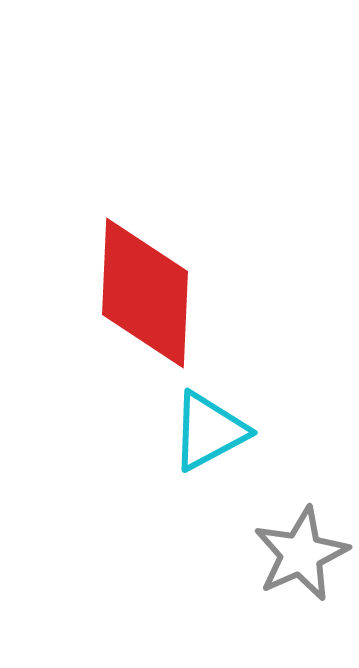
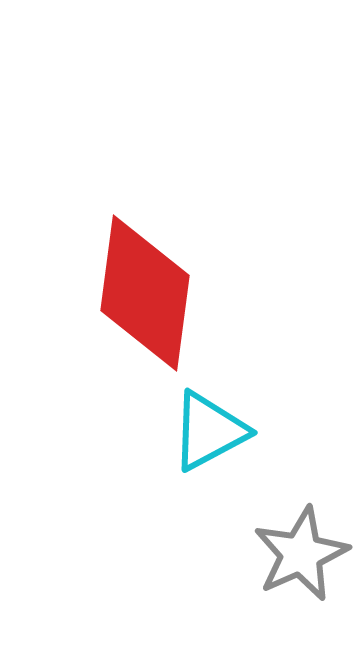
red diamond: rotated 5 degrees clockwise
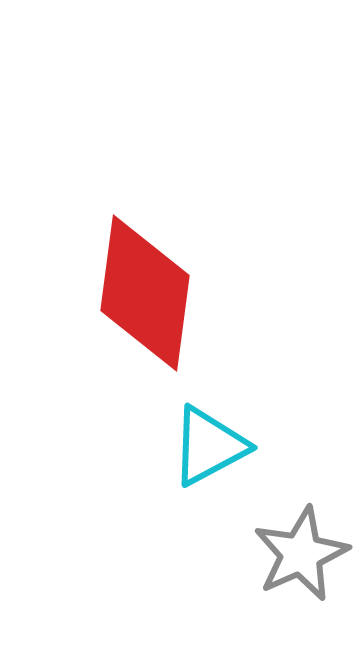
cyan triangle: moved 15 px down
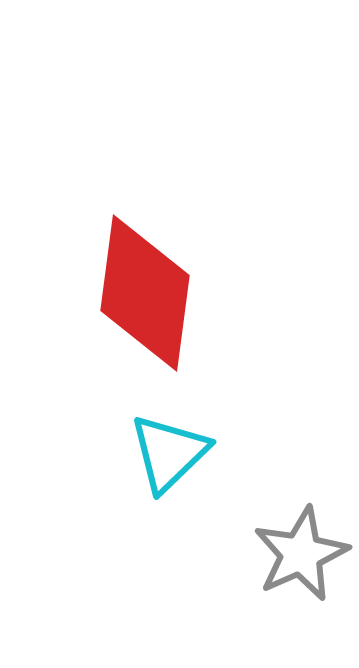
cyan triangle: moved 40 px left, 7 px down; rotated 16 degrees counterclockwise
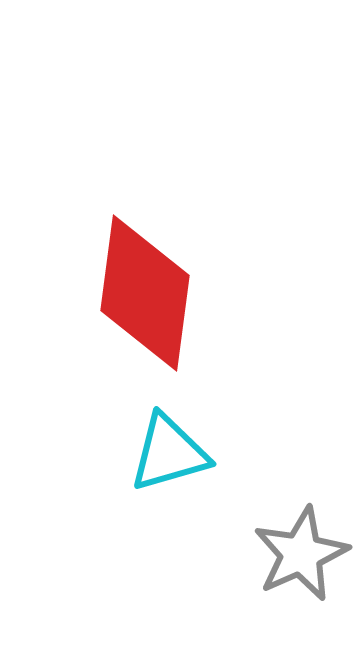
cyan triangle: rotated 28 degrees clockwise
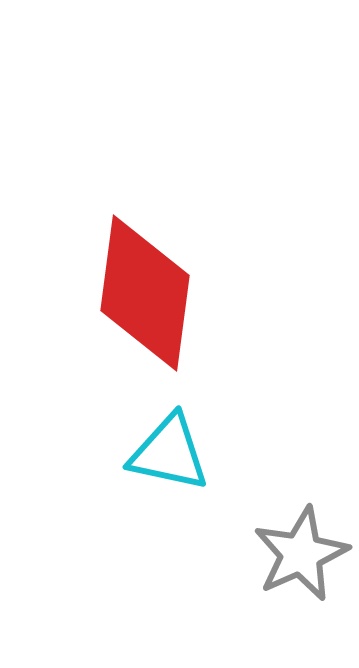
cyan triangle: rotated 28 degrees clockwise
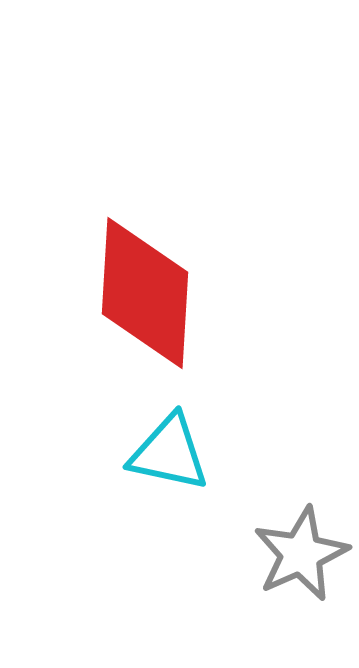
red diamond: rotated 4 degrees counterclockwise
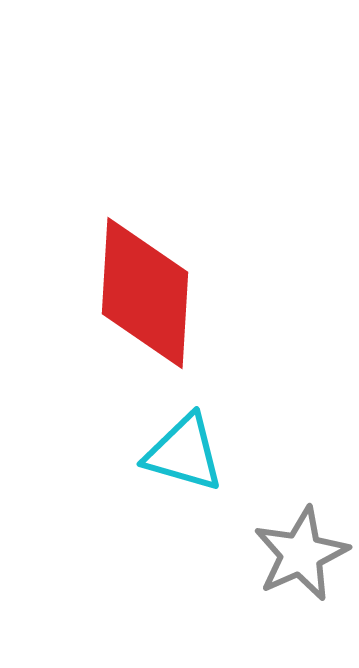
cyan triangle: moved 15 px right; rotated 4 degrees clockwise
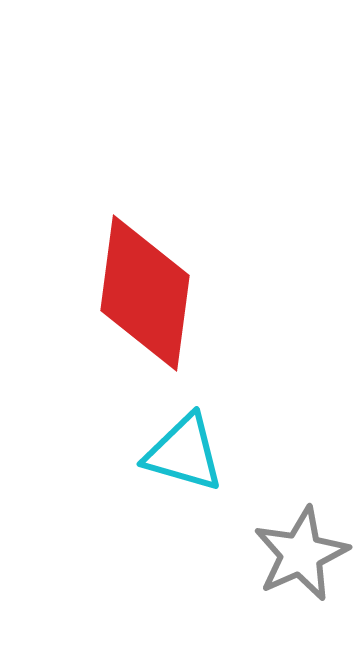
red diamond: rotated 4 degrees clockwise
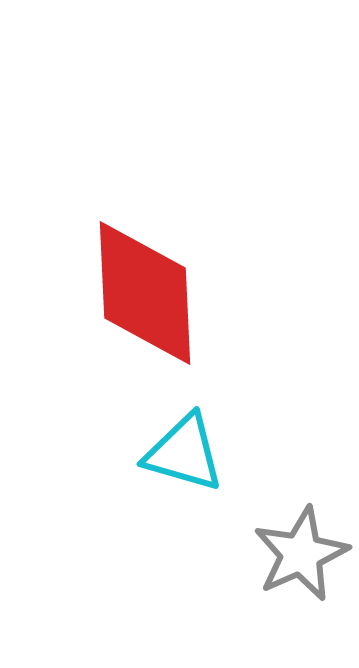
red diamond: rotated 10 degrees counterclockwise
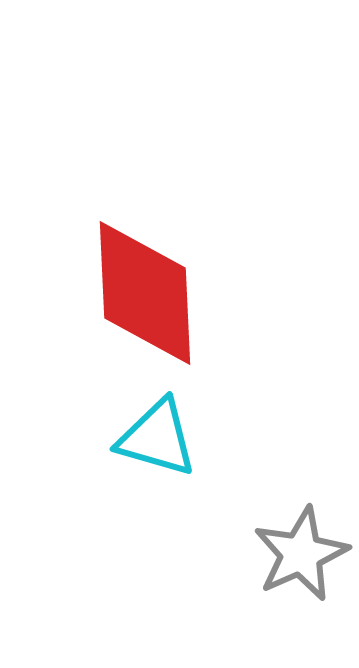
cyan triangle: moved 27 px left, 15 px up
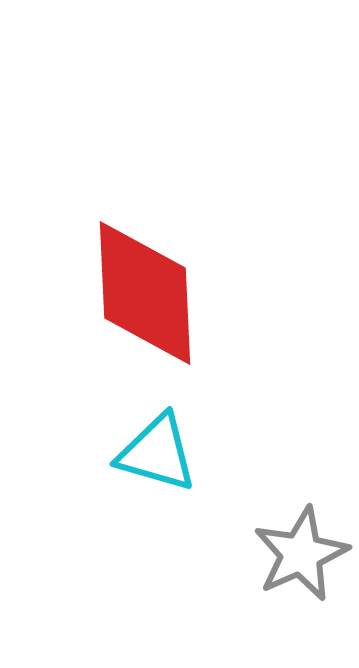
cyan triangle: moved 15 px down
